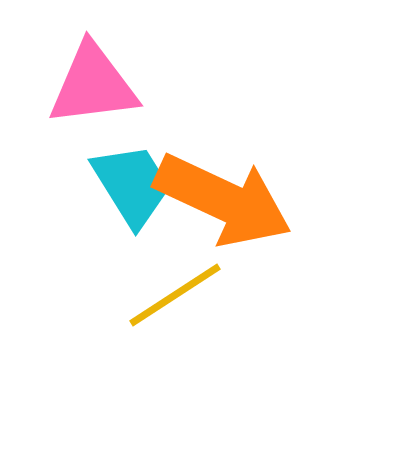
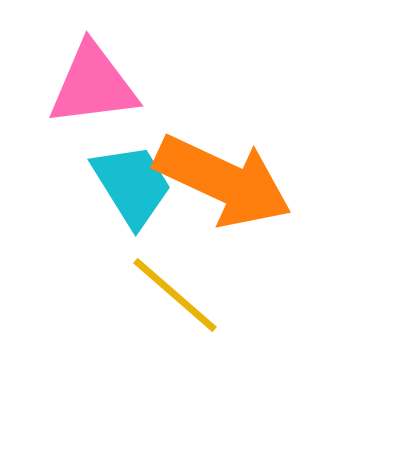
orange arrow: moved 19 px up
yellow line: rotated 74 degrees clockwise
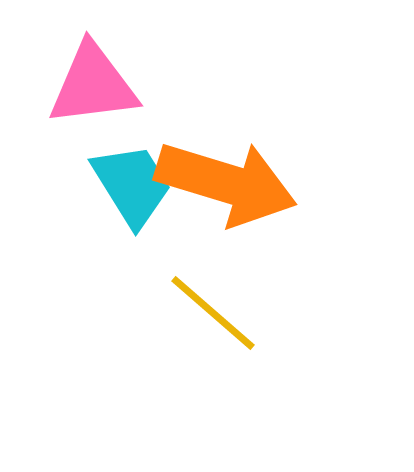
orange arrow: moved 3 px right, 2 px down; rotated 8 degrees counterclockwise
yellow line: moved 38 px right, 18 px down
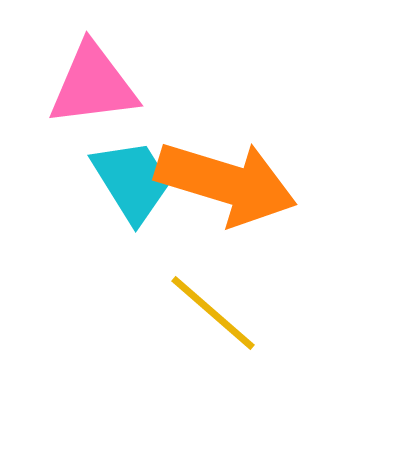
cyan trapezoid: moved 4 px up
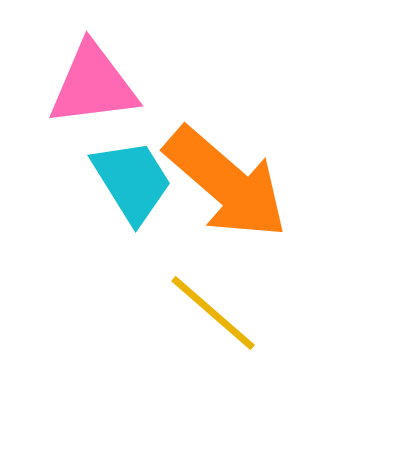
orange arrow: rotated 24 degrees clockwise
